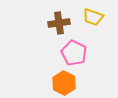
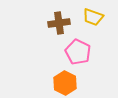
pink pentagon: moved 4 px right, 1 px up
orange hexagon: moved 1 px right
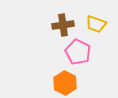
yellow trapezoid: moved 3 px right, 7 px down
brown cross: moved 4 px right, 2 px down
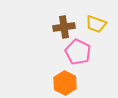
brown cross: moved 1 px right, 2 px down
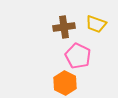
pink pentagon: moved 4 px down
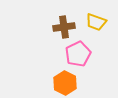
yellow trapezoid: moved 2 px up
pink pentagon: moved 2 px up; rotated 20 degrees clockwise
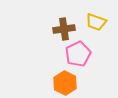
brown cross: moved 2 px down
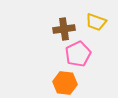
orange hexagon: rotated 20 degrees counterclockwise
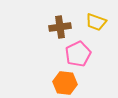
brown cross: moved 4 px left, 2 px up
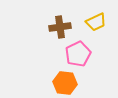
yellow trapezoid: rotated 45 degrees counterclockwise
